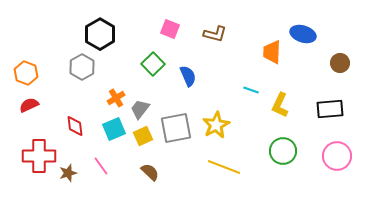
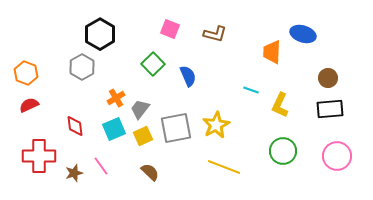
brown circle: moved 12 px left, 15 px down
brown star: moved 6 px right
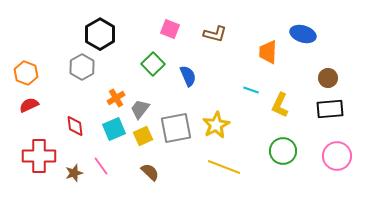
orange trapezoid: moved 4 px left
